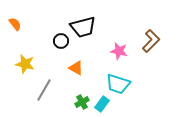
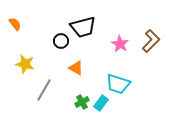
pink star: moved 1 px right, 7 px up; rotated 18 degrees clockwise
cyan rectangle: moved 1 px left, 1 px up
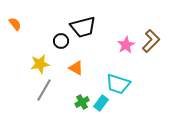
pink star: moved 6 px right, 1 px down; rotated 12 degrees clockwise
yellow star: moved 15 px right; rotated 24 degrees counterclockwise
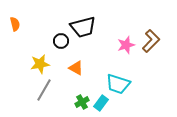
orange semicircle: rotated 24 degrees clockwise
pink star: rotated 12 degrees clockwise
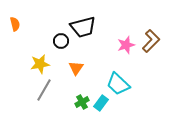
orange triangle: rotated 35 degrees clockwise
cyan trapezoid: rotated 25 degrees clockwise
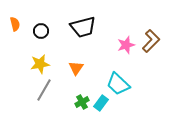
black circle: moved 20 px left, 10 px up
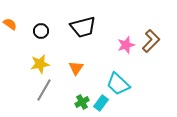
orange semicircle: moved 5 px left; rotated 40 degrees counterclockwise
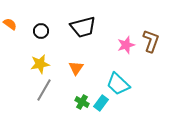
brown L-shape: rotated 25 degrees counterclockwise
green cross: rotated 32 degrees counterclockwise
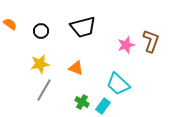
orange triangle: rotated 42 degrees counterclockwise
cyan rectangle: moved 2 px right, 3 px down
